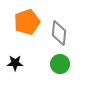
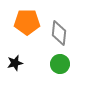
orange pentagon: rotated 20 degrees clockwise
black star: rotated 14 degrees counterclockwise
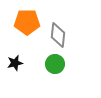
gray diamond: moved 1 px left, 2 px down
green circle: moved 5 px left
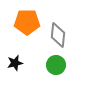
green circle: moved 1 px right, 1 px down
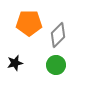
orange pentagon: moved 2 px right, 1 px down
gray diamond: rotated 40 degrees clockwise
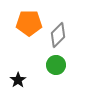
black star: moved 3 px right, 17 px down; rotated 21 degrees counterclockwise
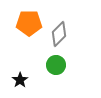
gray diamond: moved 1 px right, 1 px up
black star: moved 2 px right
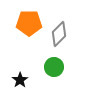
green circle: moved 2 px left, 2 px down
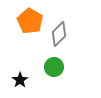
orange pentagon: moved 1 px right, 2 px up; rotated 30 degrees clockwise
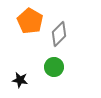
black star: rotated 28 degrees counterclockwise
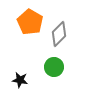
orange pentagon: moved 1 px down
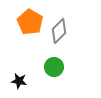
gray diamond: moved 3 px up
black star: moved 1 px left, 1 px down
